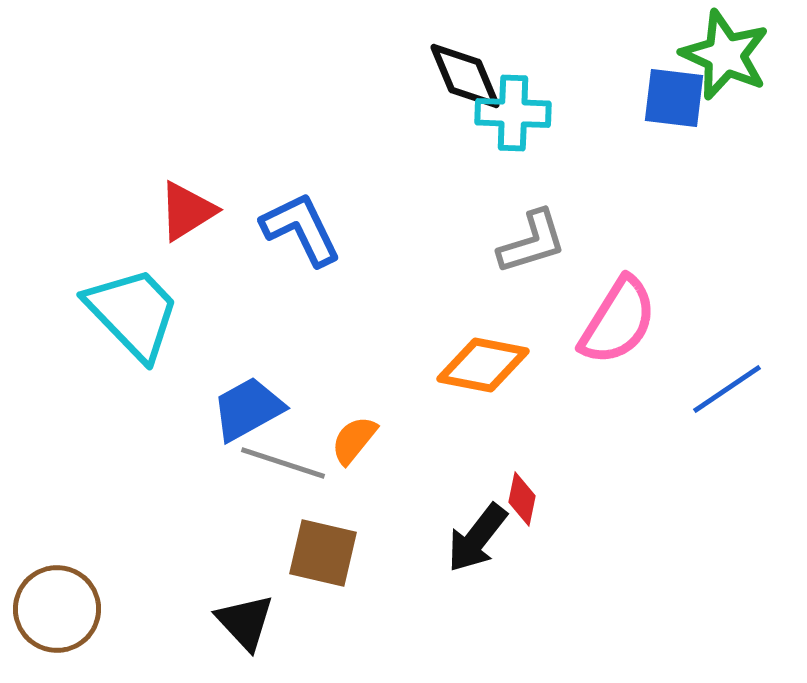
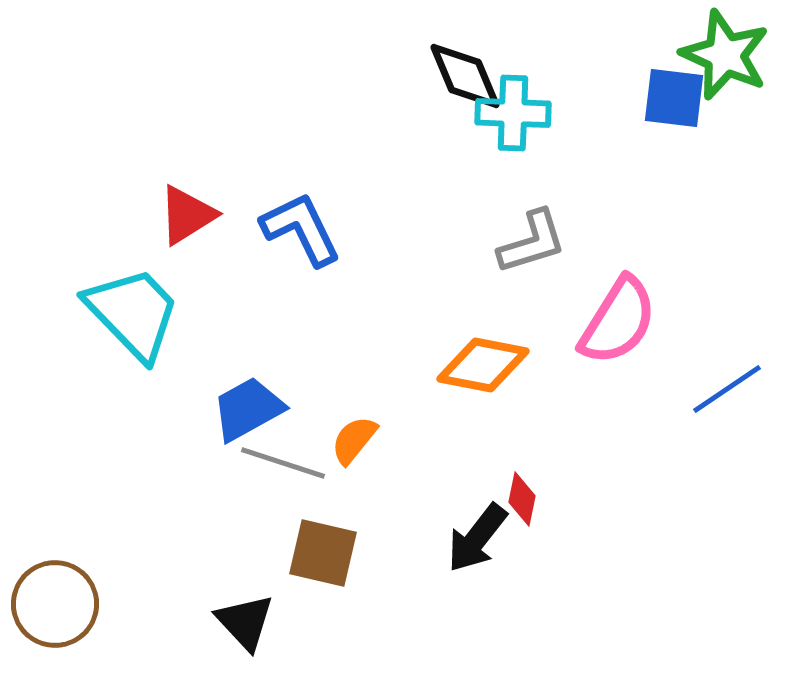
red triangle: moved 4 px down
brown circle: moved 2 px left, 5 px up
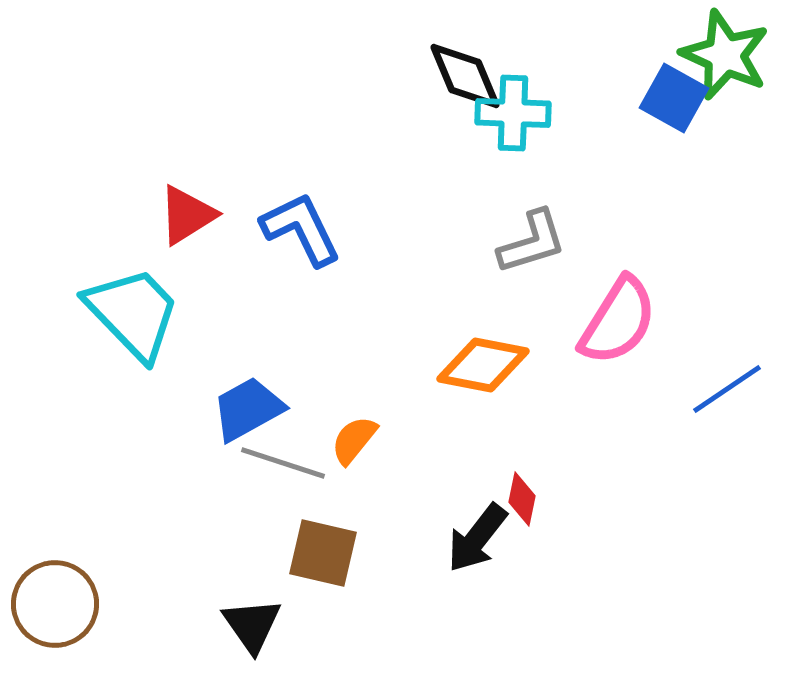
blue square: rotated 22 degrees clockwise
black triangle: moved 7 px right, 3 px down; rotated 8 degrees clockwise
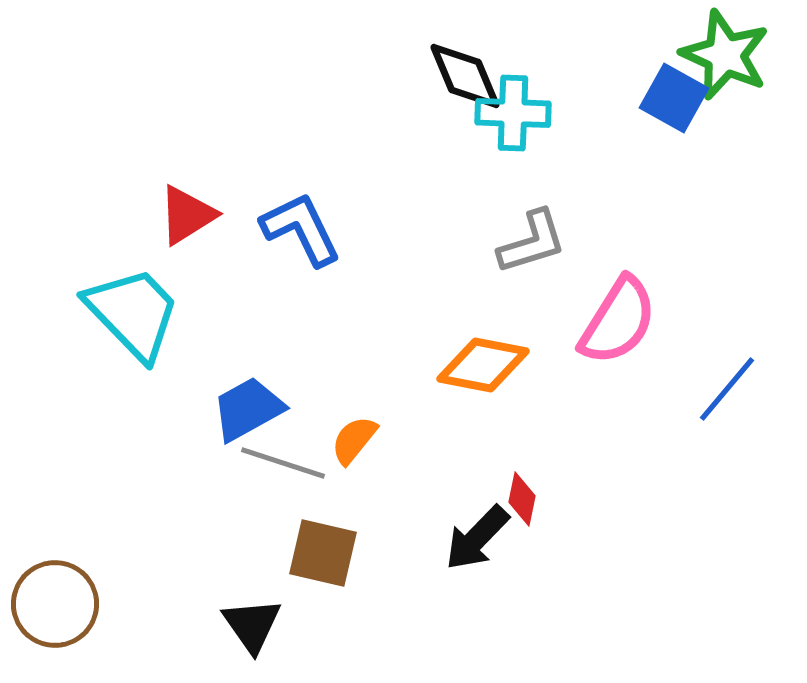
blue line: rotated 16 degrees counterclockwise
black arrow: rotated 6 degrees clockwise
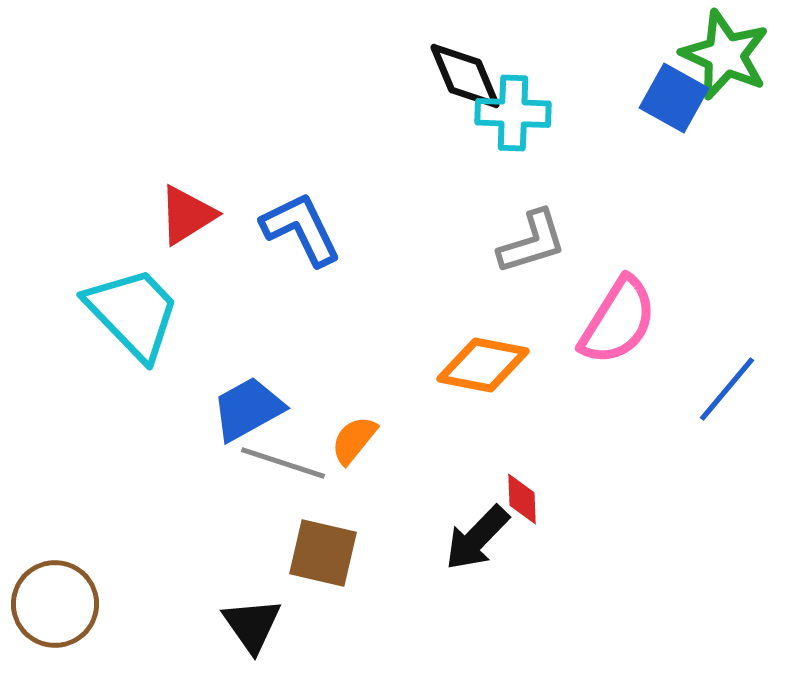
red diamond: rotated 14 degrees counterclockwise
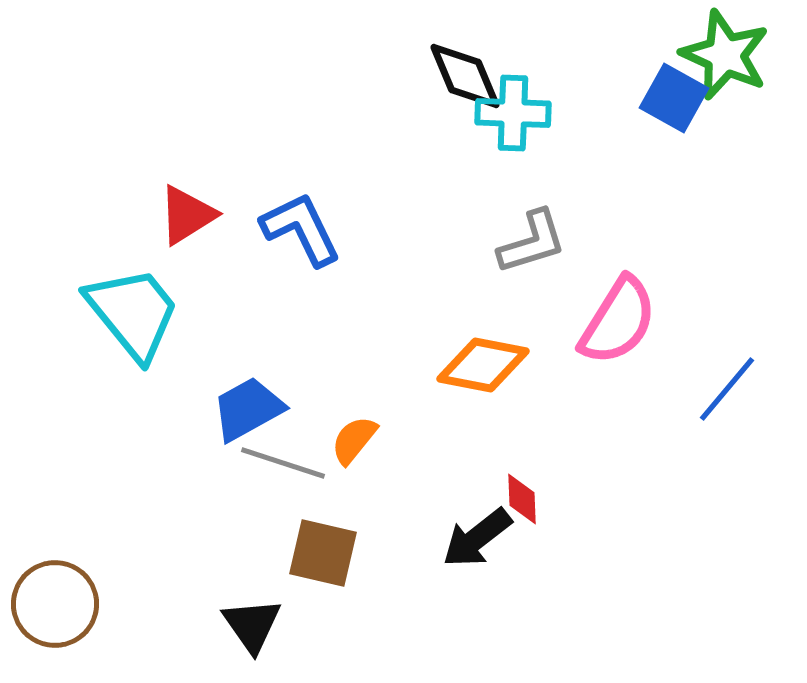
cyan trapezoid: rotated 5 degrees clockwise
black arrow: rotated 8 degrees clockwise
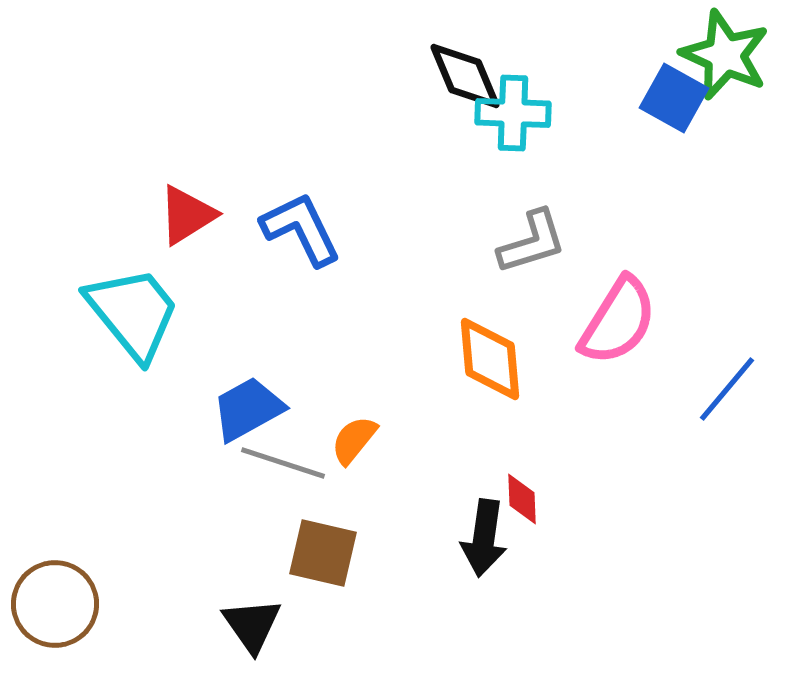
orange diamond: moved 7 px right, 6 px up; rotated 74 degrees clockwise
black arrow: moved 7 px right; rotated 44 degrees counterclockwise
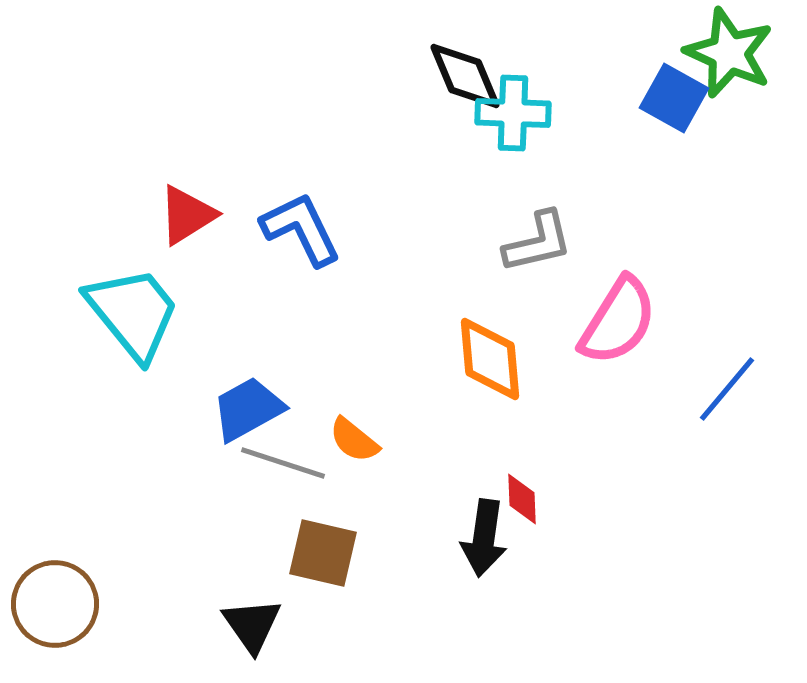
green star: moved 4 px right, 2 px up
gray L-shape: moved 6 px right; rotated 4 degrees clockwise
orange semicircle: rotated 90 degrees counterclockwise
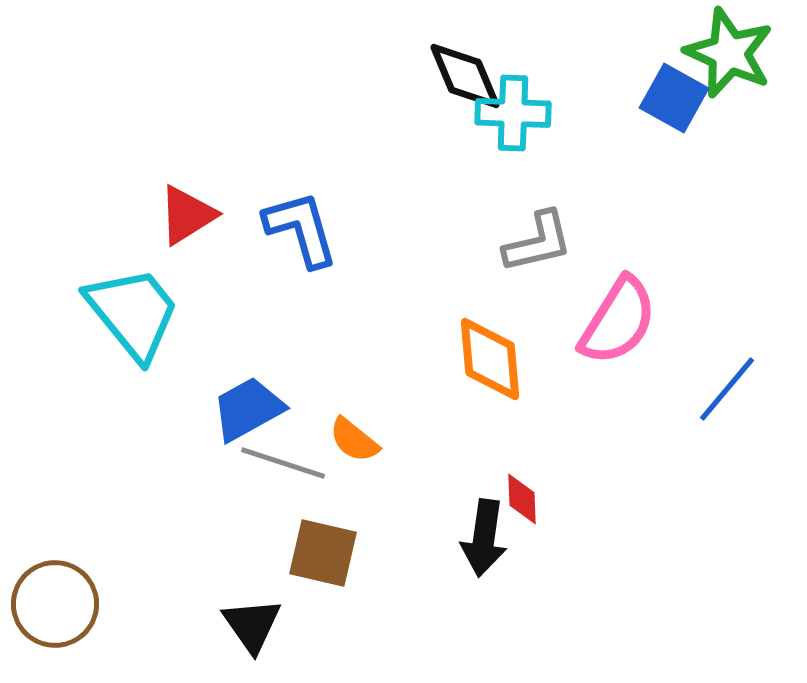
blue L-shape: rotated 10 degrees clockwise
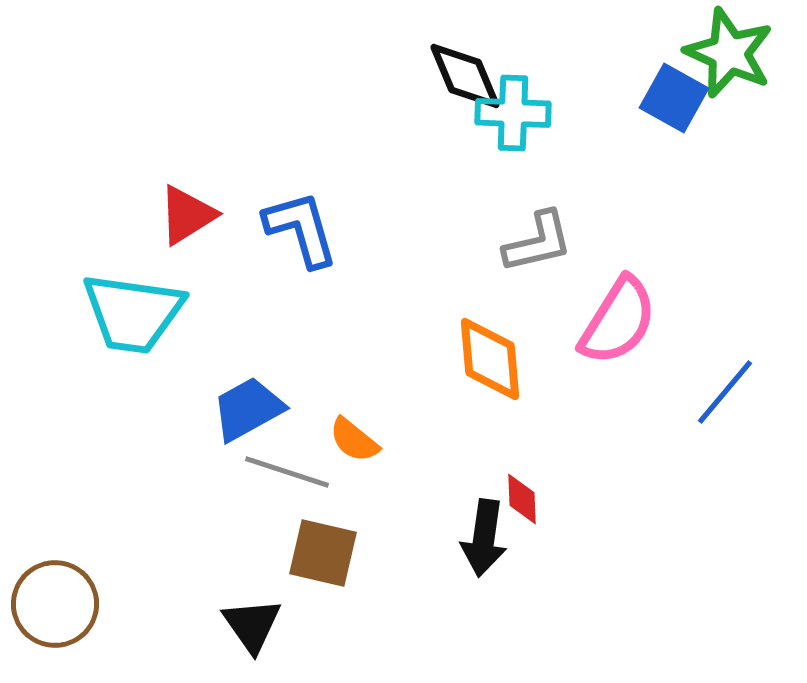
cyan trapezoid: rotated 137 degrees clockwise
blue line: moved 2 px left, 3 px down
gray line: moved 4 px right, 9 px down
